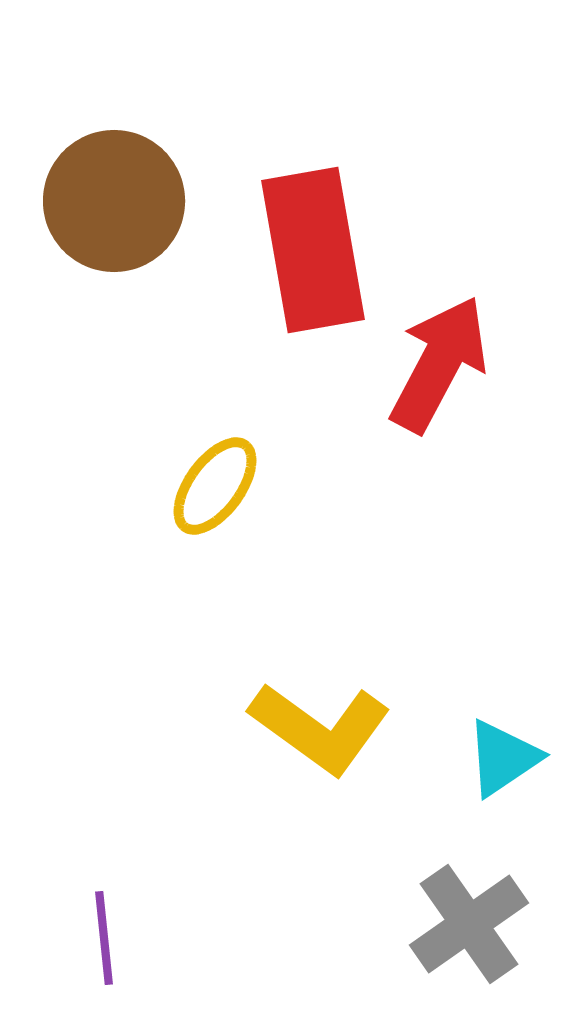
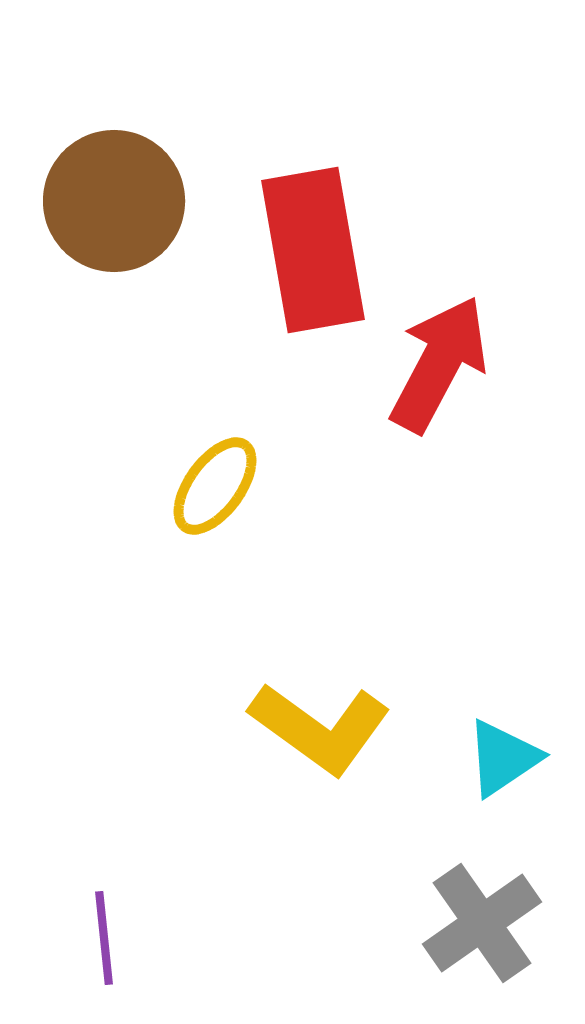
gray cross: moved 13 px right, 1 px up
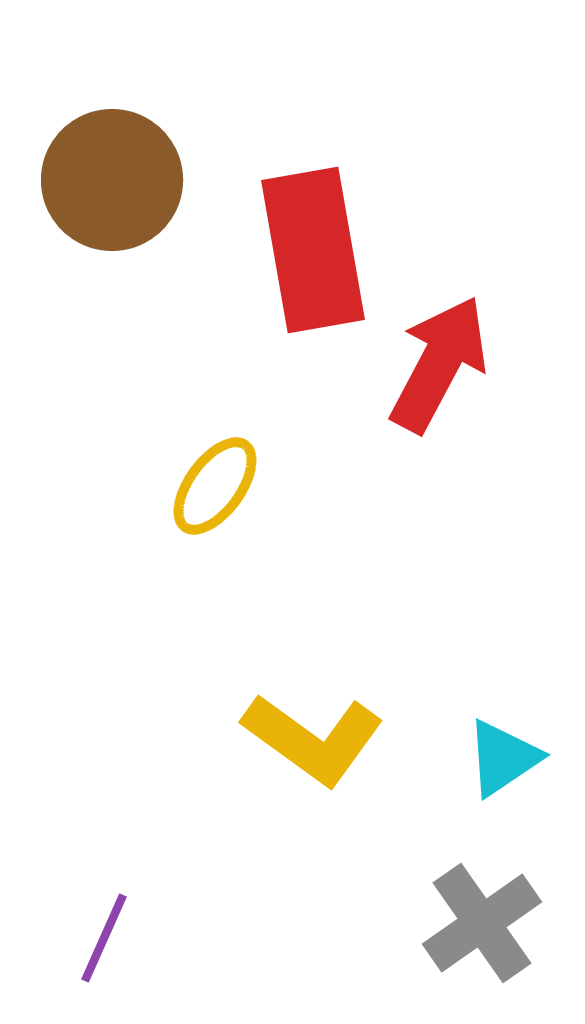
brown circle: moved 2 px left, 21 px up
yellow L-shape: moved 7 px left, 11 px down
purple line: rotated 30 degrees clockwise
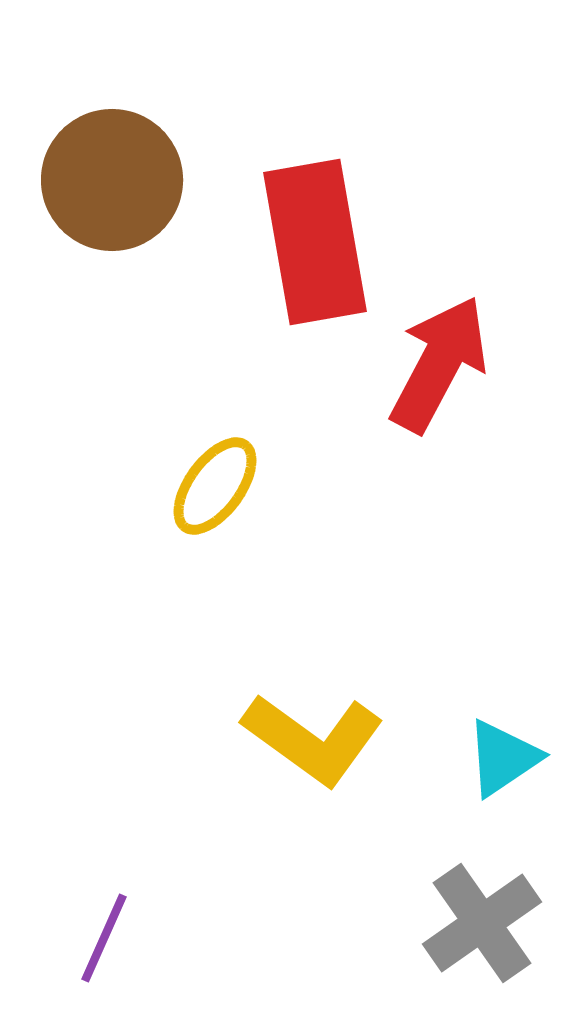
red rectangle: moved 2 px right, 8 px up
